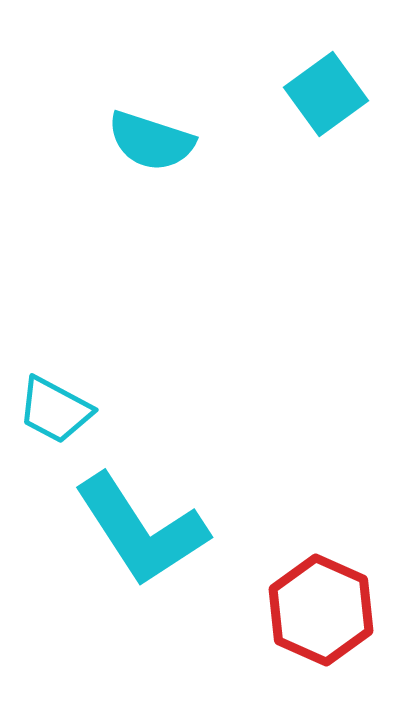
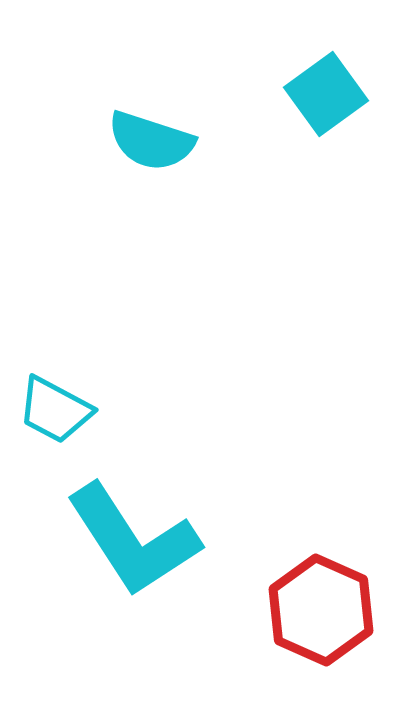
cyan L-shape: moved 8 px left, 10 px down
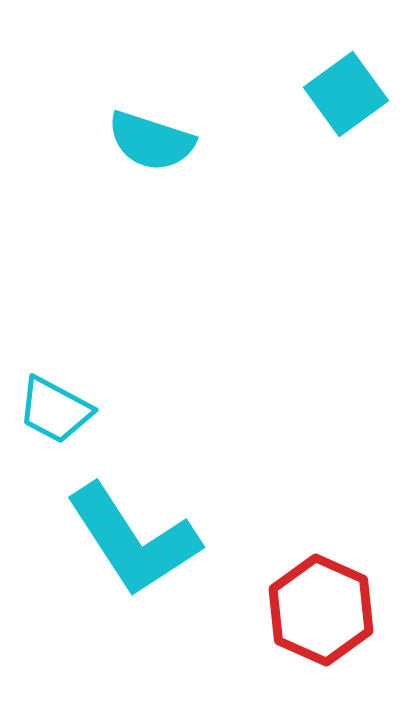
cyan square: moved 20 px right
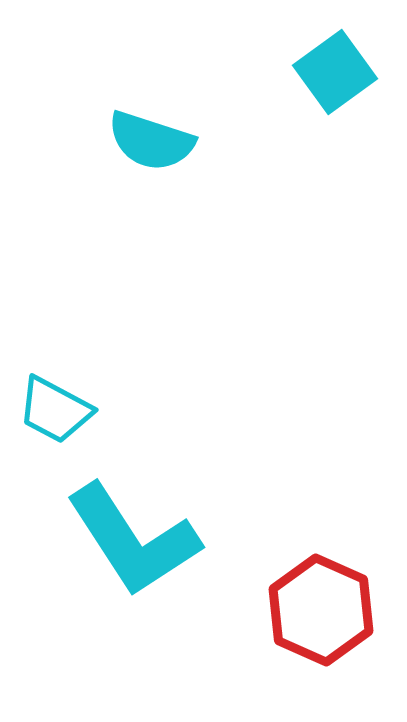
cyan square: moved 11 px left, 22 px up
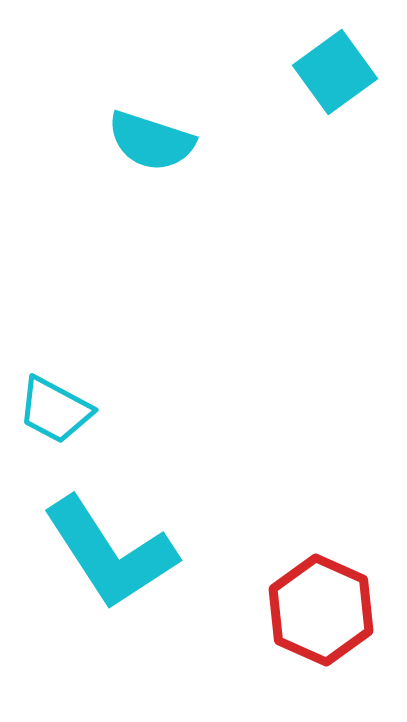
cyan L-shape: moved 23 px left, 13 px down
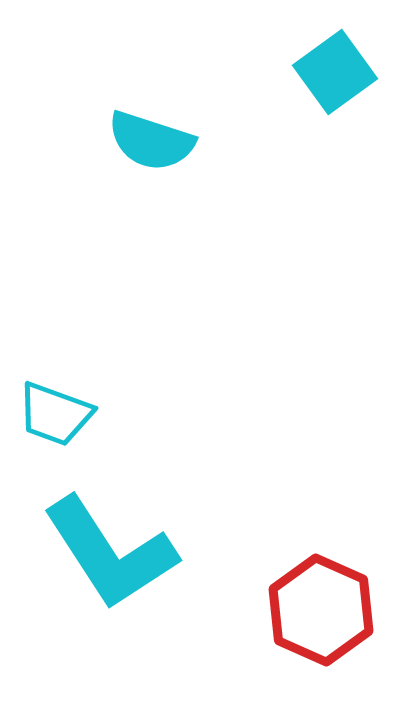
cyan trapezoid: moved 4 px down; rotated 8 degrees counterclockwise
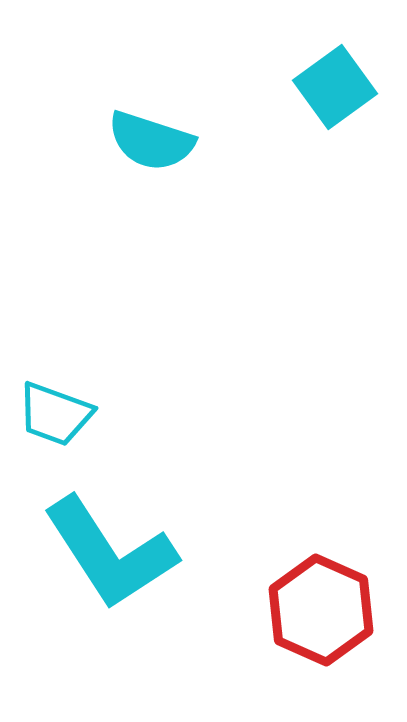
cyan square: moved 15 px down
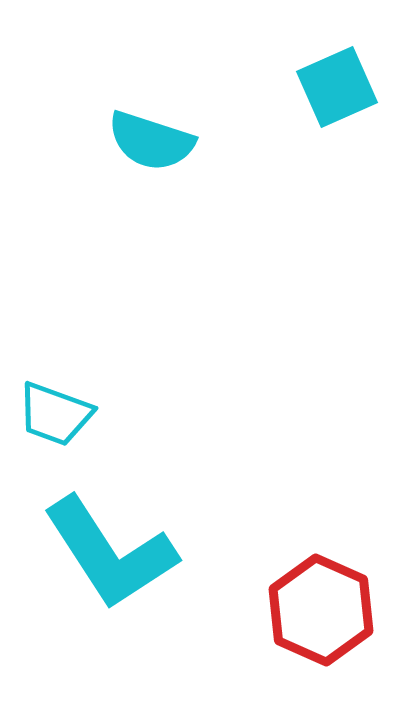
cyan square: moved 2 px right; rotated 12 degrees clockwise
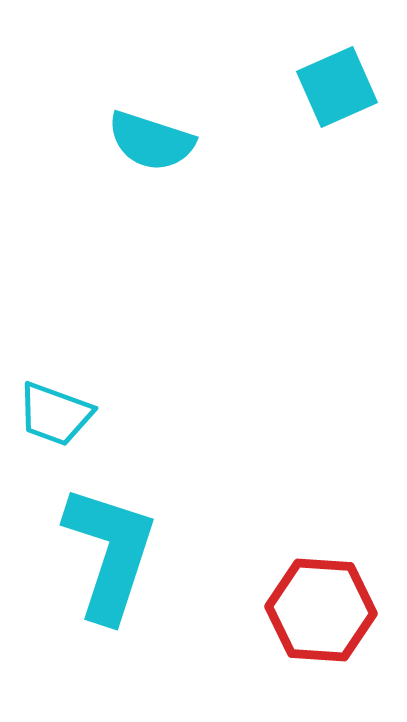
cyan L-shape: rotated 129 degrees counterclockwise
red hexagon: rotated 20 degrees counterclockwise
